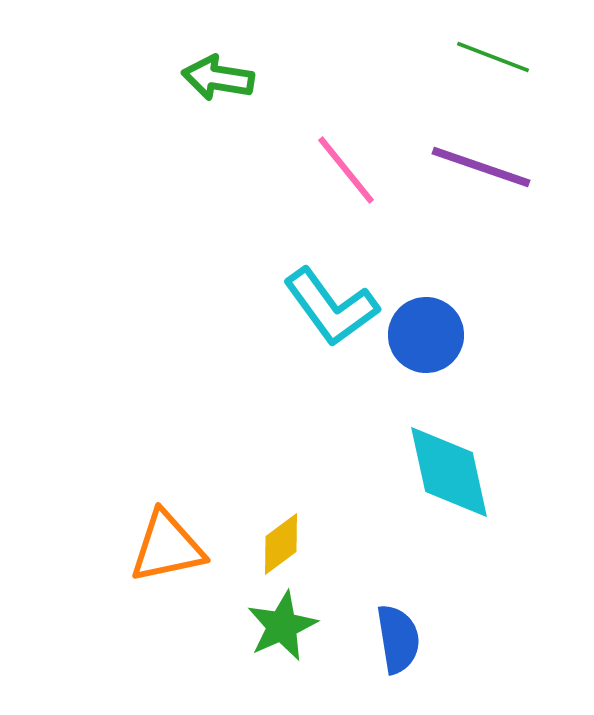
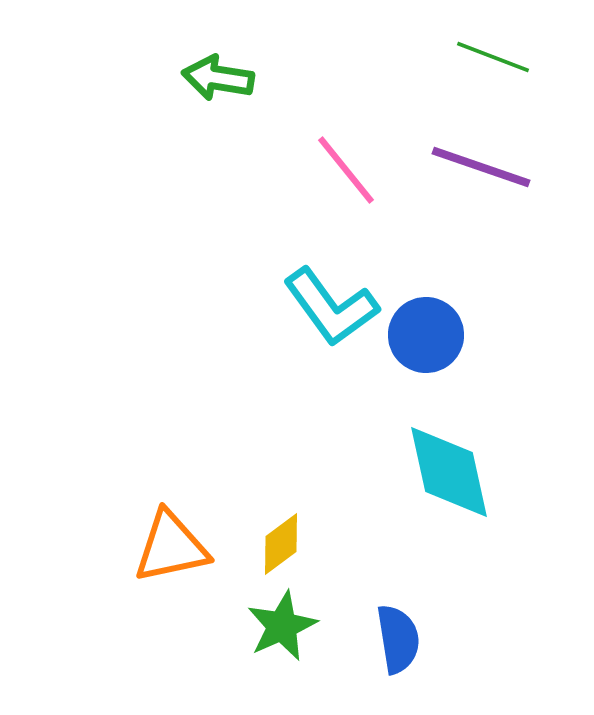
orange triangle: moved 4 px right
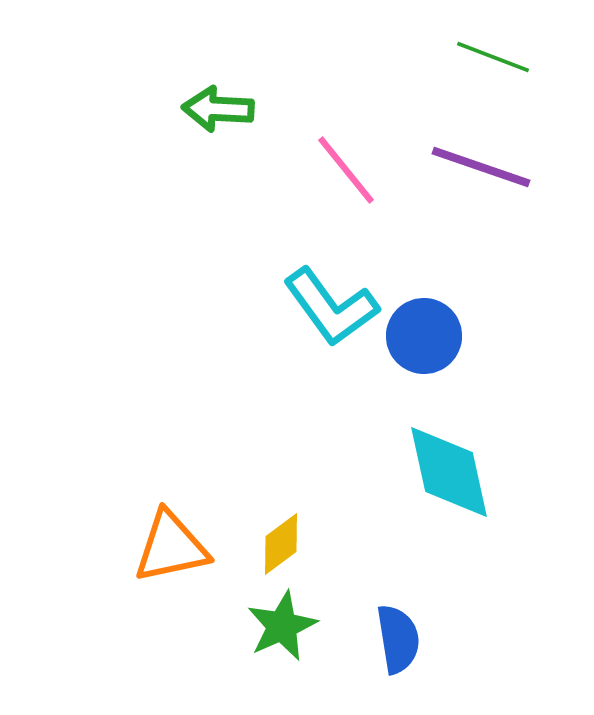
green arrow: moved 31 px down; rotated 6 degrees counterclockwise
blue circle: moved 2 px left, 1 px down
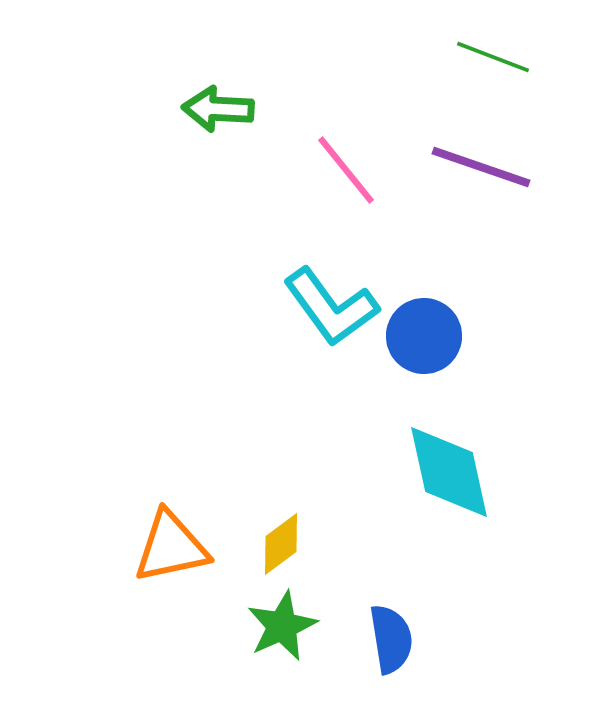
blue semicircle: moved 7 px left
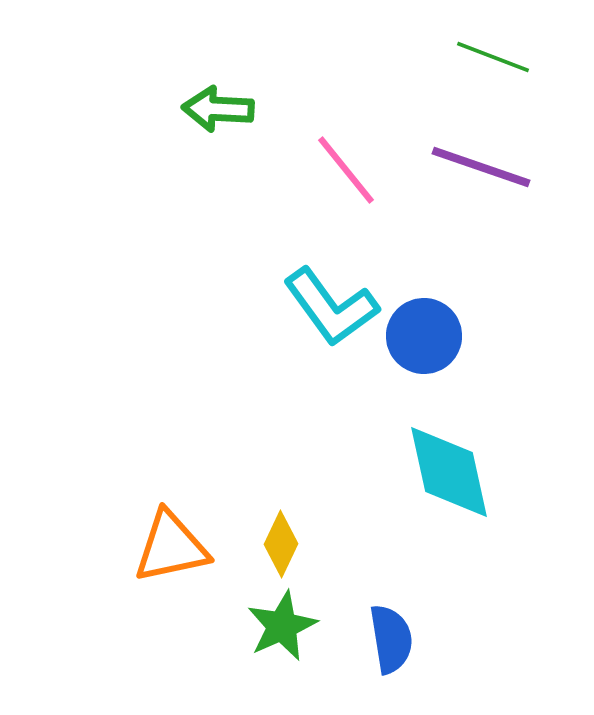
yellow diamond: rotated 28 degrees counterclockwise
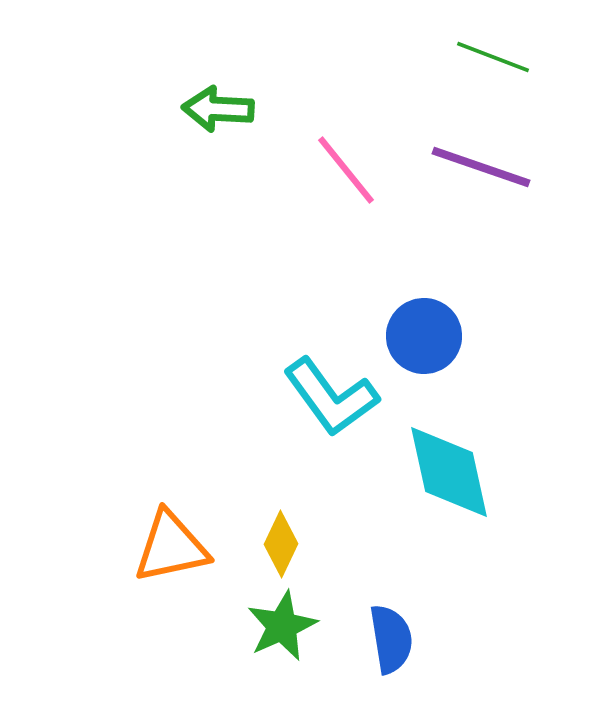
cyan L-shape: moved 90 px down
